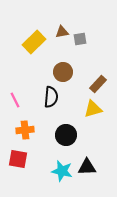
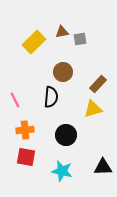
red square: moved 8 px right, 2 px up
black triangle: moved 16 px right
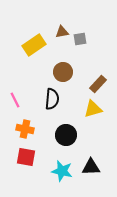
yellow rectangle: moved 3 px down; rotated 10 degrees clockwise
black semicircle: moved 1 px right, 2 px down
orange cross: moved 1 px up; rotated 18 degrees clockwise
black triangle: moved 12 px left
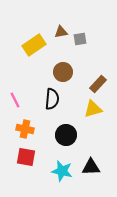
brown triangle: moved 1 px left
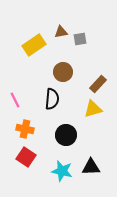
red square: rotated 24 degrees clockwise
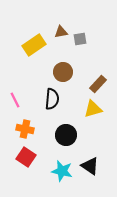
black triangle: moved 1 px left, 1 px up; rotated 36 degrees clockwise
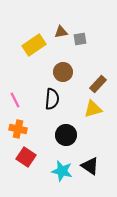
orange cross: moved 7 px left
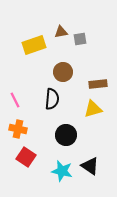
yellow rectangle: rotated 15 degrees clockwise
brown rectangle: rotated 42 degrees clockwise
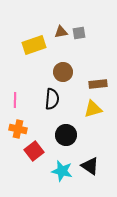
gray square: moved 1 px left, 6 px up
pink line: rotated 28 degrees clockwise
red square: moved 8 px right, 6 px up; rotated 18 degrees clockwise
